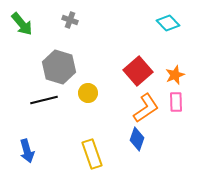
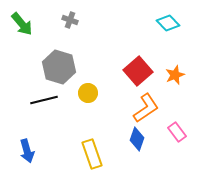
pink rectangle: moved 1 px right, 30 px down; rotated 36 degrees counterclockwise
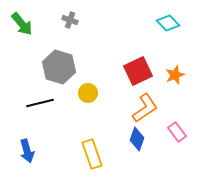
red square: rotated 16 degrees clockwise
black line: moved 4 px left, 3 px down
orange L-shape: moved 1 px left
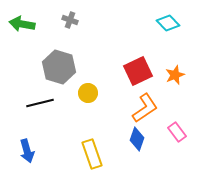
green arrow: rotated 140 degrees clockwise
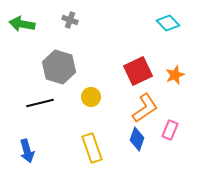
yellow circle: moved 3 px right, 4 px down
pink rectangle: moved 7 px left, 2 px up; rotated 60 degrees clockwise
yellow rectangle: moved 6 px up
